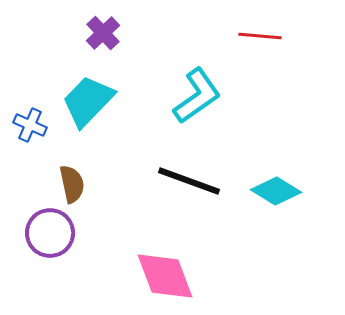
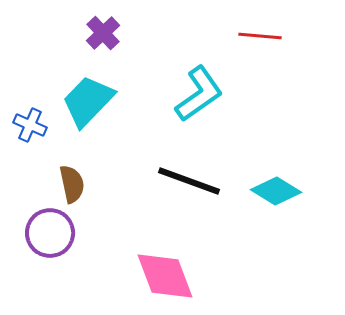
cyan L-shape: moved 2 px right, 2 px up
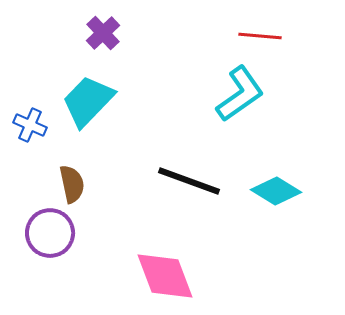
cyan L-shape: moved 41 px right
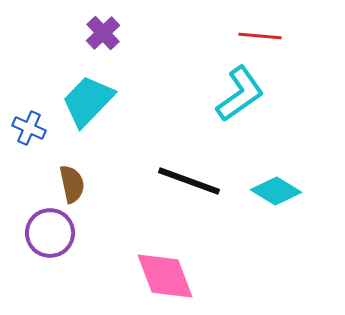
blue cross: moved 1 px left, 3 px down
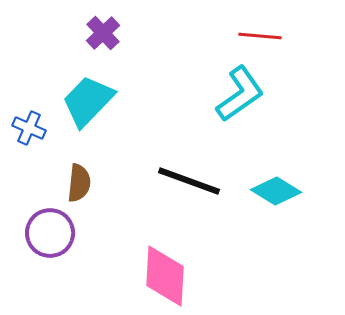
brown semicircle: moved 7 px right, 1 px up; rotated 18 degrees clockwise
pink diamond: rotated 24 degrees clockwise
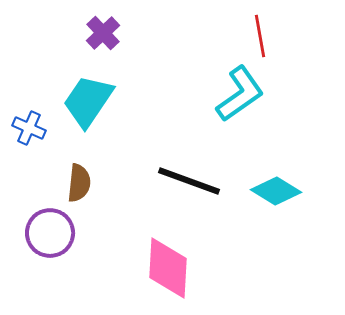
red line: rotated 75 degrees clockwise
cyan trapezoid: rotated 10 degrees counterclockwise
pink diamond: moved 3 px right, 8 px up
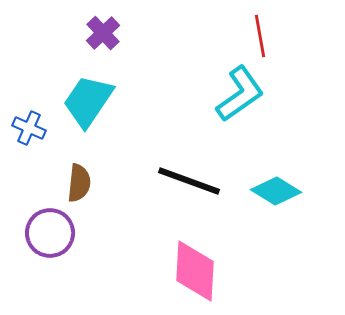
pink diamond: moved 27 px right, 3 px down
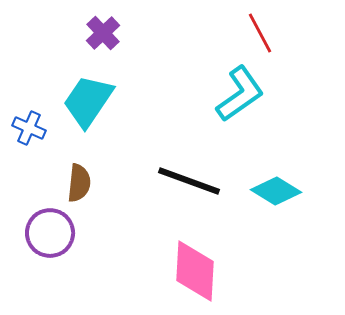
red line: moved 3 px up; rotated 18 degrees counterclockwise
